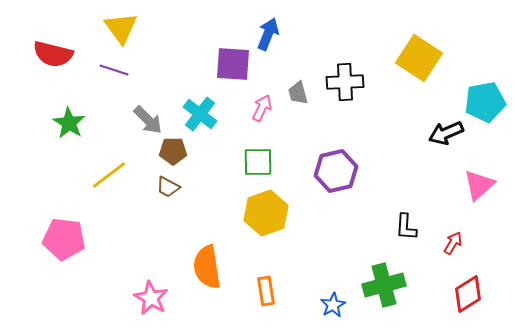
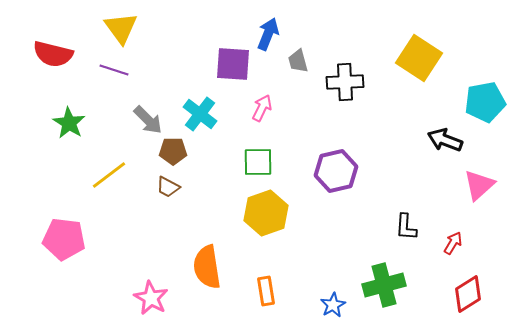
gray trapezoid: moved 32 px up
black arrow: moved 1 px left, 7 px down; rotated 44 degrees clockwise
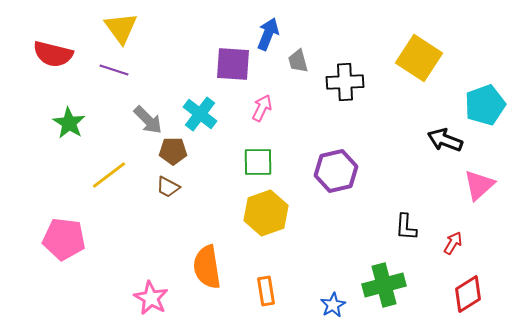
cyan pentagon: moved 3 px down; rotated 9 degrees counterclockwise
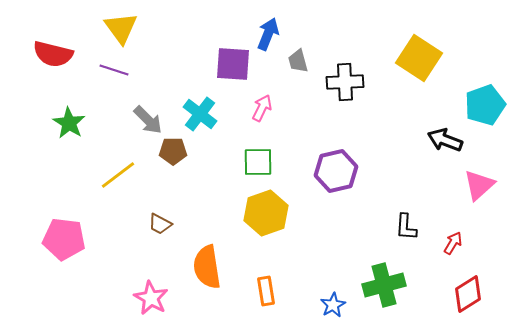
yellow line: moved 9 px right
brown trapezoid: moved 8 px left, 37 px down
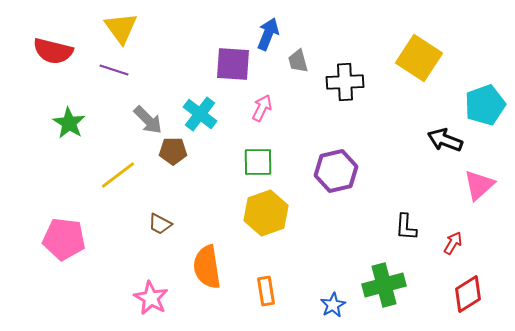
red semicircle: moved 3 px up
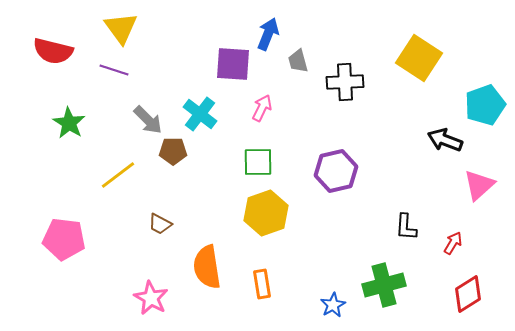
orange rectangle: moved 4 px left, 7 px up
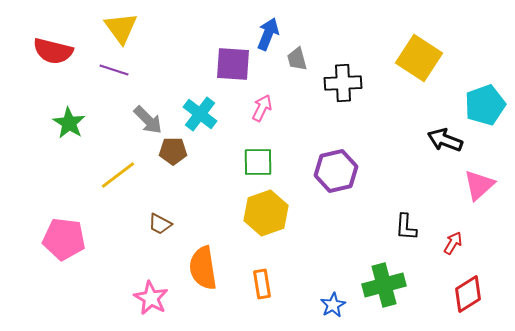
gray trapezoid: moved 1 px left, 2 px up
black cross: moved 2 px left, 1 px down
orange semicircle: moved 4 px left, 1 px down
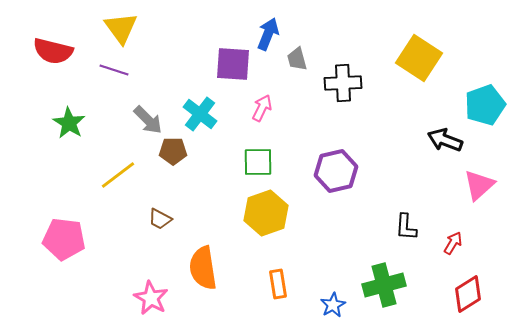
brown trapezoid: moved 5 px up
orange rectangle: moved 16 px right
